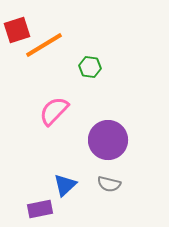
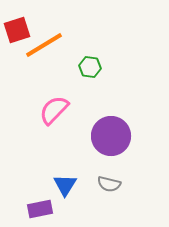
pink semicircle: moved 1 px up
purple circle: moved 3 px right, 4 px up
blue triangle: rotated 15 degrees counterclockwise
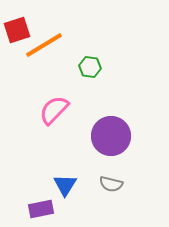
gray semicircle: moved 2 px right
purple rectangle: moved 1 px right
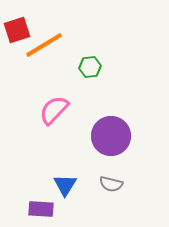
green hexagon: rotated 15 degrees counterclockwise
purple rectangle: rotated 15 degrees clockwise
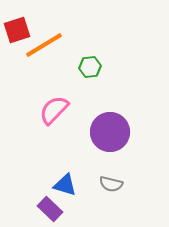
purple circle: moved 1 px left, 4 px up
blue triangle: rotated 45 degrees counterclockwise
purple rectangle: moved 9 px right; rotated 40 degrees clockwise
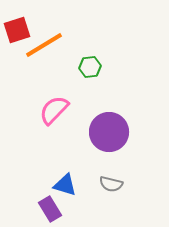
purple circle: moved 1 px left
purple rectangle: rotated 15 degrees clockwise
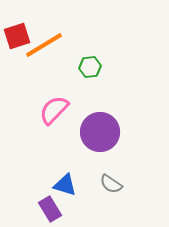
red square: moved 6 px down
purple circle: moved 9 px left
gray semicircle: rotated 20 degrees clockwise
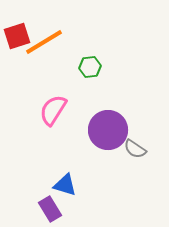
orange line: moved 3 px up
pink semicircle: moved 1 px left; rotated 12 degrees counterclockwise
purple circle: moved 8 px right, 2 px up
gray semicircle: moved 24 px right, 35 px up
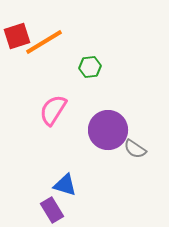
purple rectangle: moved 2 px right, 1 px down
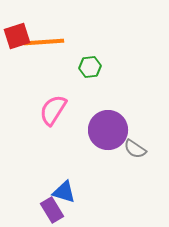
orange line: rotated 27 degrees clockwise
blue triangle: moved 1 px left, 7 px down
